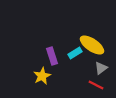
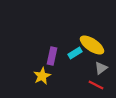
purple rectangle: rotated 30 degrees clockwise
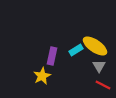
yellow ellipse: moved 3 px right, 1 px down
cyan rectangle: moved 1 px right, 3 px up
gray triangle: moved 2 px left, 2 px up; rotated 24 degrees counterclockwise
red line: moved 7 px right
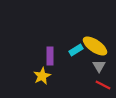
purple rectangle: moved 2 px left; rotated 12 degrees counterclockwise
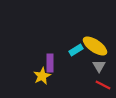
purple rectangle: moved 7 px down
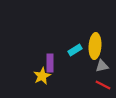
yellow ellipse: rotated 60 degrees clockwise
cyan rectangle: moved 1 px left
gray triangle: moved 3 px right; rotated 48 degrees clockwise
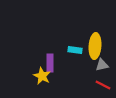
cyan rectangle: rotated 40 degrees clockwise
gray triangle: moved 1 px up
yellow star: rotated 18 degrees counterclockwise
